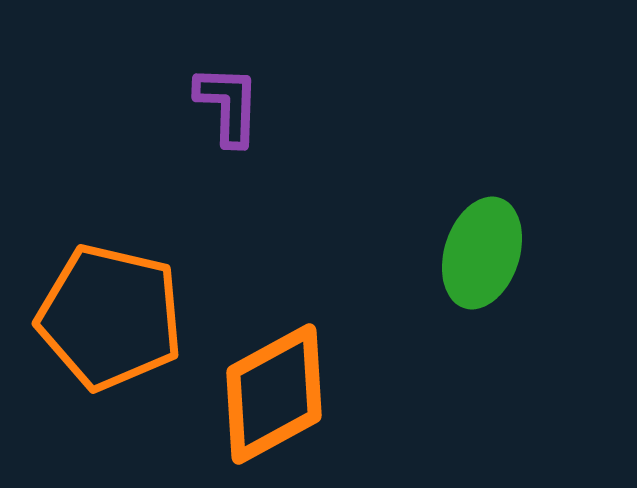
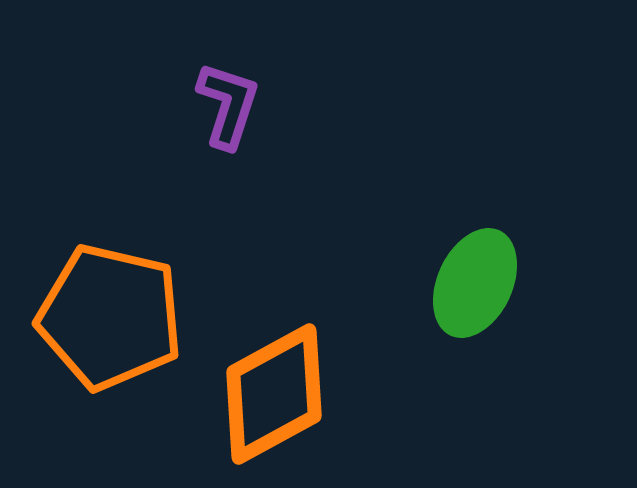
purple L-shape: rotated 16 degrees clockwise
green ellipse: moved 7 px left, 30 px down; rotated 7 degrees clockwise
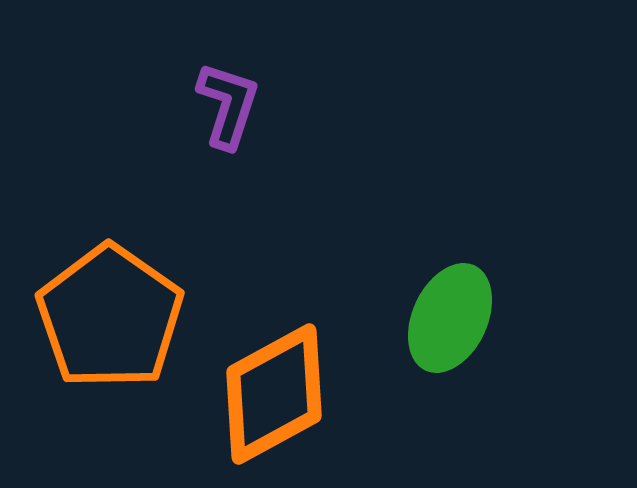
green ellipse: moved 25 px left, 35 px down
orange pentagon: rotated 22 degrees clockwise
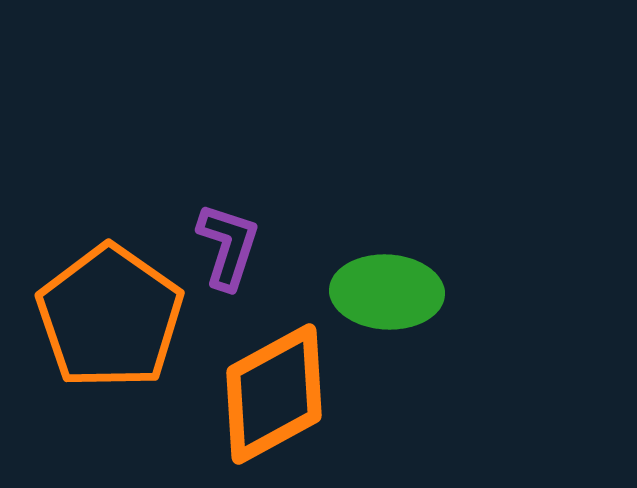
purple L-shape: moved 141 px down
green ellipse: moved 63 px left, 26 px up; rotated 68 degrees clockwise
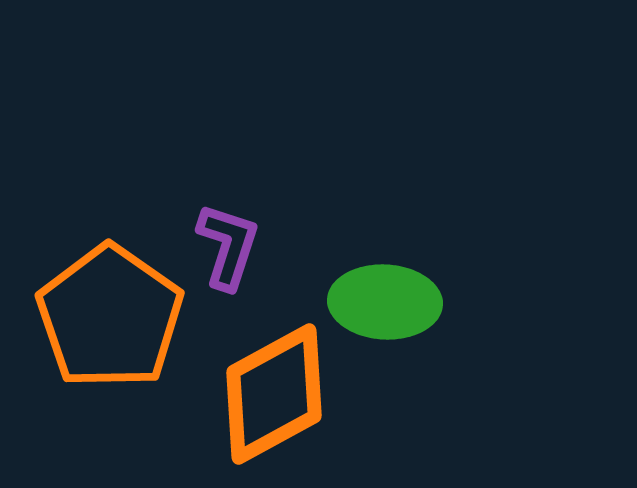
green ellipse: moved 2 px left, 10 px down
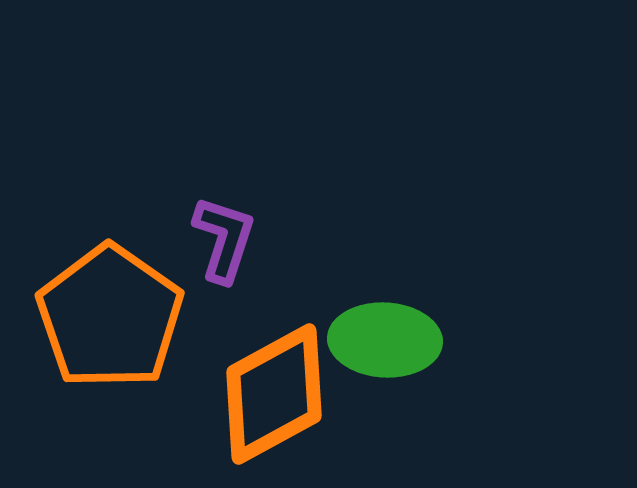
purple L-shape: moved 4 px left, 7 px up
green ellipse: moved 38 px down
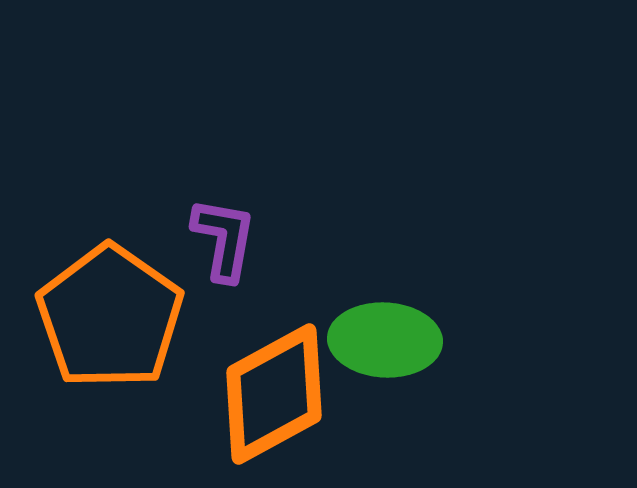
purple L-shape: rotated 8 degrees counterclockwise
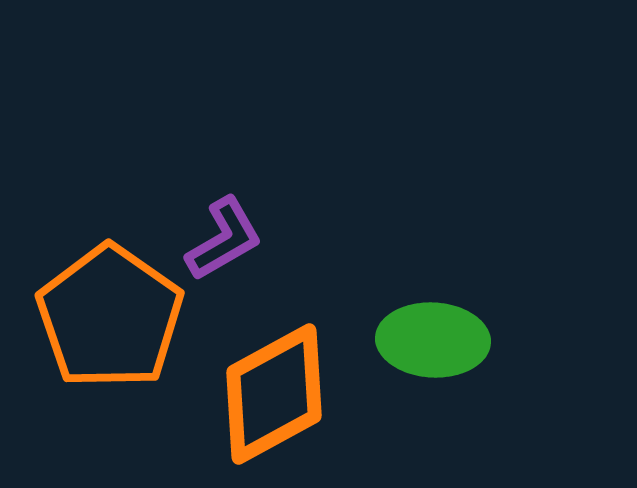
purple L-shape: rotated 50 degrees clockwise
green ellipse: moved 48 px right
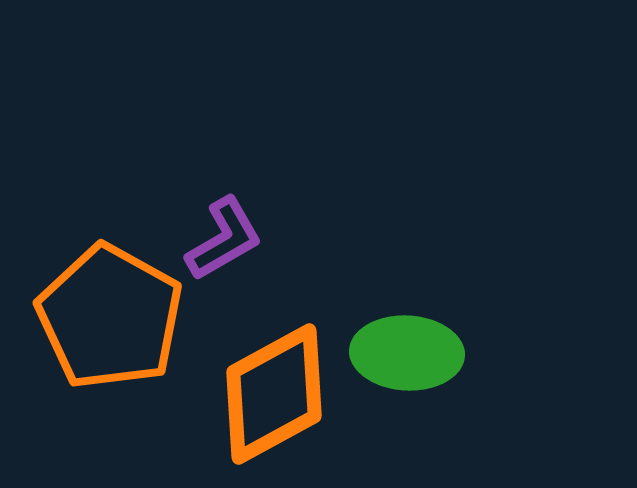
orange pentagon: rotated 6 degrees counterclockwise
green ellipse: moved 26 px left, 13 px down
